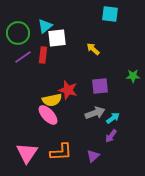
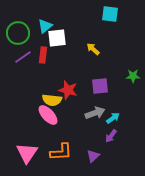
yellow semicircle: rotated 18 degrees clockwise
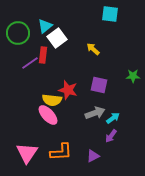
white square: rotated 30 degrees counterclockwise
purple line: moved 7 px right, 6 px down
purple square: moved 1 px left, 1 px up; rotated 18 degrees clockwise
purple triangle: rotated 16 degrees clockwise
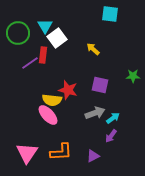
cyan triangle: rotated 21 degrees counterclockwise
purple square: moved 1 px right
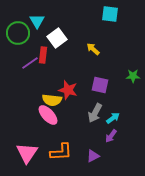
cyan triangle: moved 8 px left, 5 px up
gray arrow: rotated 138 degrees clockwise
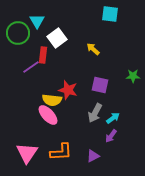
purple line: moved 1 px right, 4 px down
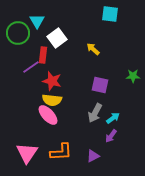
red star: moved 16 px left, 9 px up
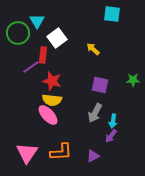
cyan square: moved 2 px right
green star: moved 4 px down
cyan arrow: moved 3 px down; rotated 136 degrees clockwise
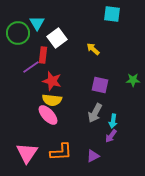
cyan triangle: moved 2 px down
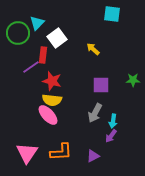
cyan triangle: rotated 14 degrees clockwise
purple square: moved 1 px right; rotated 12 degrees counterclockwise
